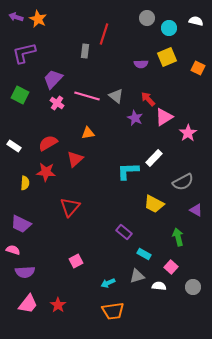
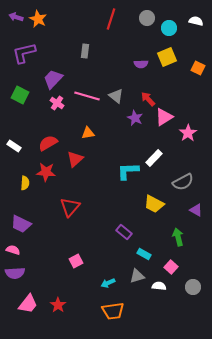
red line at (104, 34): moved 7 px right, 15 px up
purple semicircle at (25, 272): moved 10 px left, 1 px down
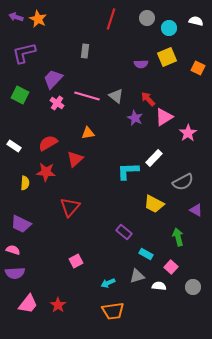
cyan rectangle at (144, 254): moved 2 px right
